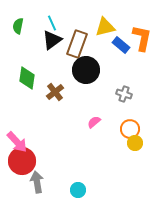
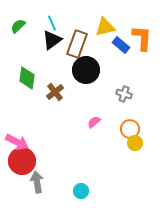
green semicircle: rotated 35 degrees clockwise
orange L-shape: rotated 8 degrees counterclockwise
pink arrow: rotated 20 degrees counterclockwise
cyan circle: moved 3 px right, 1 px down
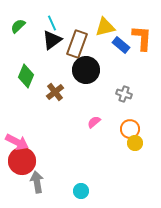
green diamond: moved 1 px left, 2 px up; rotated 15 degrees clockwise
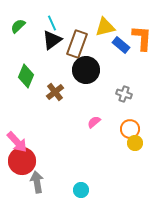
pink arrow: rotated 20 degrees clockwise
cyan circle: moved 1 px up
